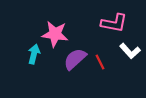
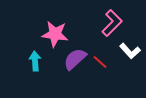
pink L-shape: moved 2 px left; rotated 56 degrees counterclockwise
cyan arrow: moved 1 px right, 7 px down; rotated 18 degrees counterclockwise
red line: rotated 21 degrees counterclockwise
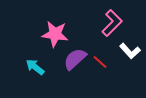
cyan arrow: moved 6 px down; rotated 48 degrees counterclockwise
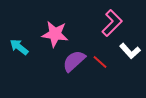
purple semicircle: moved 1 px left, 2 px down
cyan arrow: moved 16 px left, 20 px up
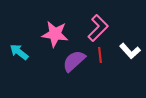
pink L-shape: moved 14 px left, 5 px down
cyan arrow: moved 5 px down
red line: moved 7 px up; rotated 42 degrees clockwise
